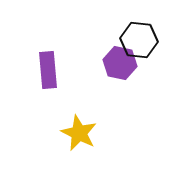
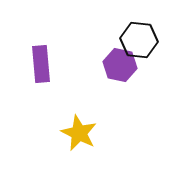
purple hexagon: moved 2 px down
purple rectangle: moved 7 px left, 6 px up
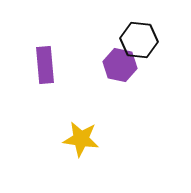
purple rectangle: moved 4 px right, 1 px down
yellow star: moved 2 px right, 6 px down; rotated 18 degrees counterclockwise
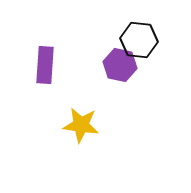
purple rectangle: rotated 9 degrees clockwise
yellow star: moved 14 px up
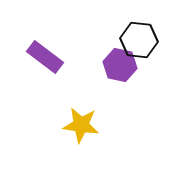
purple rectangle: moved 8 px up; rotated 57 degrees counterclockwise
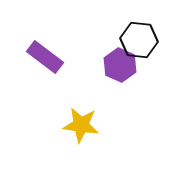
purple hexagon: rotated 12 degrees clockwise
